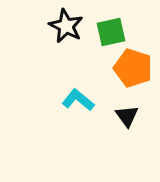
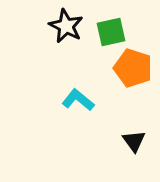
black triangle: moved 7 px right, 25 px down
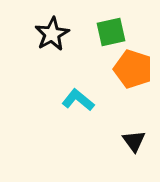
black star: moved 14 px left, 8 px down; rotated 16 degrees clockwise
orange pentagon: moved 1 px down
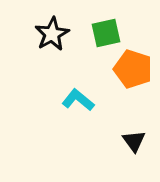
green square: moved 5 px left, 1 px down
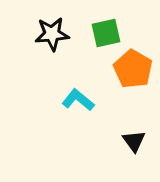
black star: rotated 24 degrees clockwise
orange pentagon: rotated 12 degrees clockwise
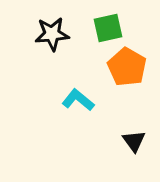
green square: moved 2 px right, 5 px up
orange pentagon: moved 6 px left, 2 px up
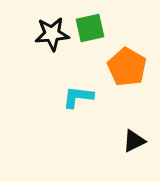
green square: moved 18 px left
cyan L-shape: moved 3 px up; rotated 32 degrees counterclockwise
black triangle: rotated 40 degrees clockwise
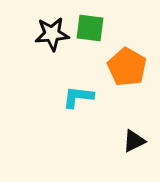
green square: rotated 20 degrees clockwise
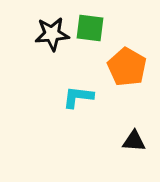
black triangle: rotated 30 degrees clockwise
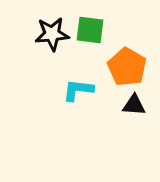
green square: moved 2 px down
cyan L-shape: moved 7 px up
black triangle: moved 36 px up
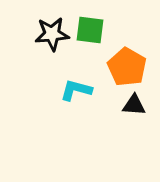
cyan L-shape: moved 2 px left; rotated 8 degrees clockwise
